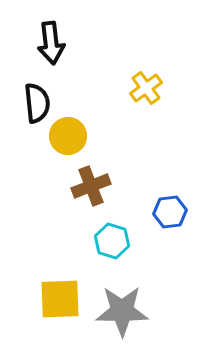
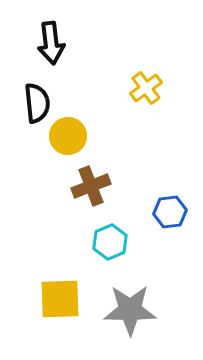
cyan hexagon: moved 2 px left, 1 px down; rotated 20 degrees clockwise
gray star: moved 8 px right, 1 px up
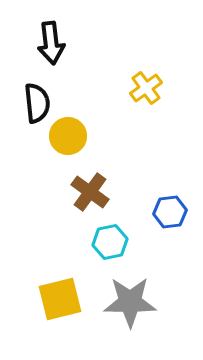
brown cross: moved 1 px left, 6 px down; rotated 33 degrees counterclockwise
cyan hexagon: rotated 12 degrees clockwise
yellow square: rotated 12 degrees counterclockwise
gray star: moved 8 px up
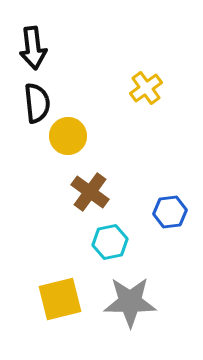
black arrow: moved 18 px left, 5 px down
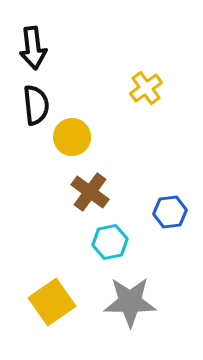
black semicircle: moved 1 px left, 2 px down
yellow circle: moved 4 px right, 1 px down
yellow square: moved 8 px left, 3 px down; rotated 21 degrees counterclockwise
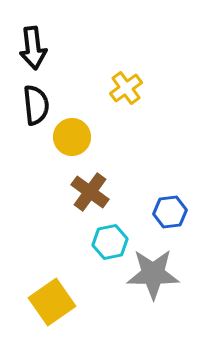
yellow cross: moved 20 px left
gray star: moved 23 px right, 28 px up
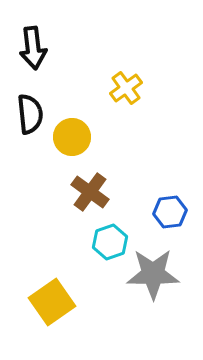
black semicircle: moved 6 px left, 9 px down
cyan hexagon: rotated 8 degrees counterclockwise
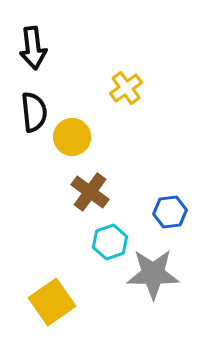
black semicircle: moved 4 px right, 2 px up
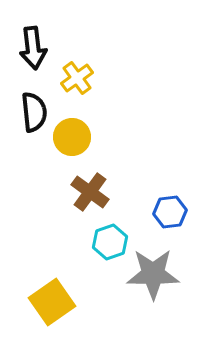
yellow cross: moved 49 px left, 10 px up
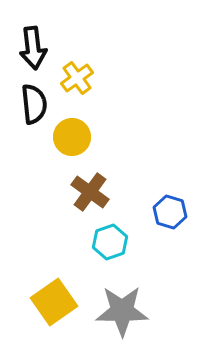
black semicircle: moved 8 px up
blue hexagon: rotated 24 degrees clockwise
gray star: moved 31 px left, 37 px down
yellow square: moved 2 px right
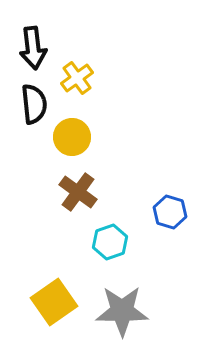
brown cross: moved 12 px left
